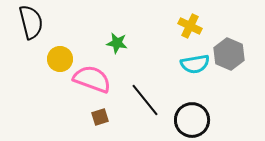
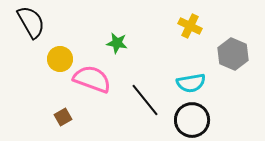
black semicircle: rotated 16 degrees counterclockwise
gray hexagon: moved 4 px right
cyan semicircle: moved 4 px left, 19 px down
brown square: moved 37 px left; rotated 12 degrees counterclockwise
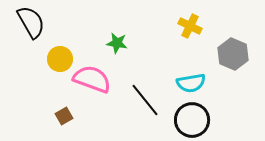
brown square: moved 1 px right, 1 px up
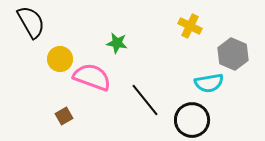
pink semicircle: moved 2 px up
cyan semicircle: moved 18 px right
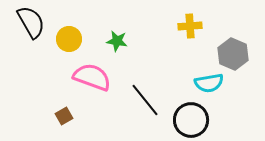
yellow cross: rotated 30 degrees counterclockwise
green star: moved 2 px up
yellow circle: moved 9 px right, 20 px up
black circle: moved 1 px left
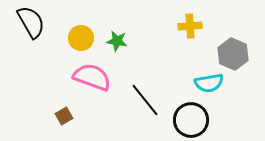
yellow circle: moved 12 px right, 1 px up
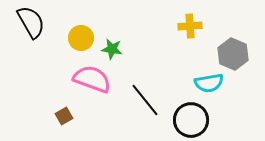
green star: moved 5 px left, 8 px down
pink semicircle: moved 2 px down
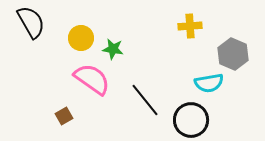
green star: moved 1 px right
pink semicircle: rotated 15 degrees clockwise
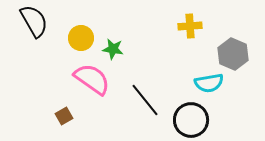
black semicircle: moved 3 px right, 1 px up
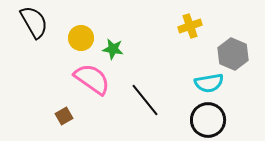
black semicircle: moved 1 px down
yellow cross: rotated 15 degrees counterclockwise
black circle: moved 17 px right
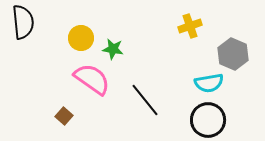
black semicircle: moved 11 px left; rotated 24 degrees clockwise
brown square: rotated 18 degrees counterclockwise
